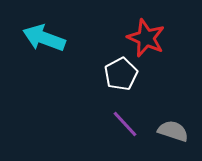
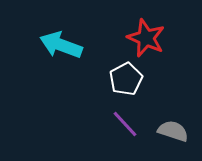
cyan arrow: moved 17 px right, 7 px down
white pentagon: moved 5 px right, 5 px down
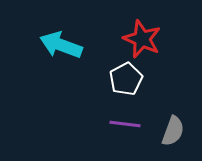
red star: moved 4 px left, 1 px down
purple line: rotated 40 degrees counterclockwise
gray semicircle: rotated 92 degrees clockwise
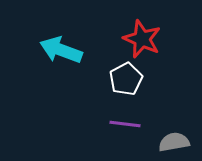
cyan arrow: moved 5 px down
gray semicircle: moved 1 px right, 11 px down; rotated 120 degrees counterclockwise
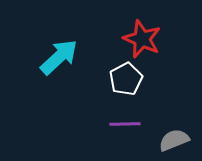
cyan arrow: moved 2 px left, 7 px down; rotated 117 degrees clockwise
purple line: rotated 8 degrees counterclockwise
gray semicircle: moved 2 px up; rotated 12 degrees counterclockwise
